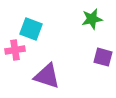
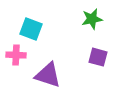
pink cross: moved 1 px right, 5 px down; rotated 12 degrees clockwise
purple square: moved 5 px left
purple triangle: moved 1 px right, 1 px up
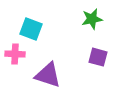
pink cross: moved 1 px left, 1 px up
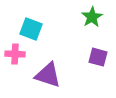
green star: moved 2 px up; rotated 20 degrees counterclockwise
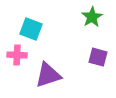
pink cross: moved 2 px right, 1 px down
purple triangle: rotated 36 degrees counterclockwise
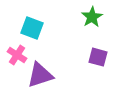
cyan square: moved 1 px right, 1 px up
pink cross: rotated 30 degrees clockwise
purple triangle: moved 8 px left
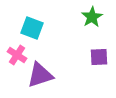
purple square: moved 1 px right; rotated 18 degrees counterclockwise
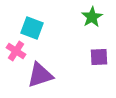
pink cross: moved 1 px left, 4 px up
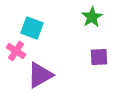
purple triangle: rotated 12 degrees counterclockwise
